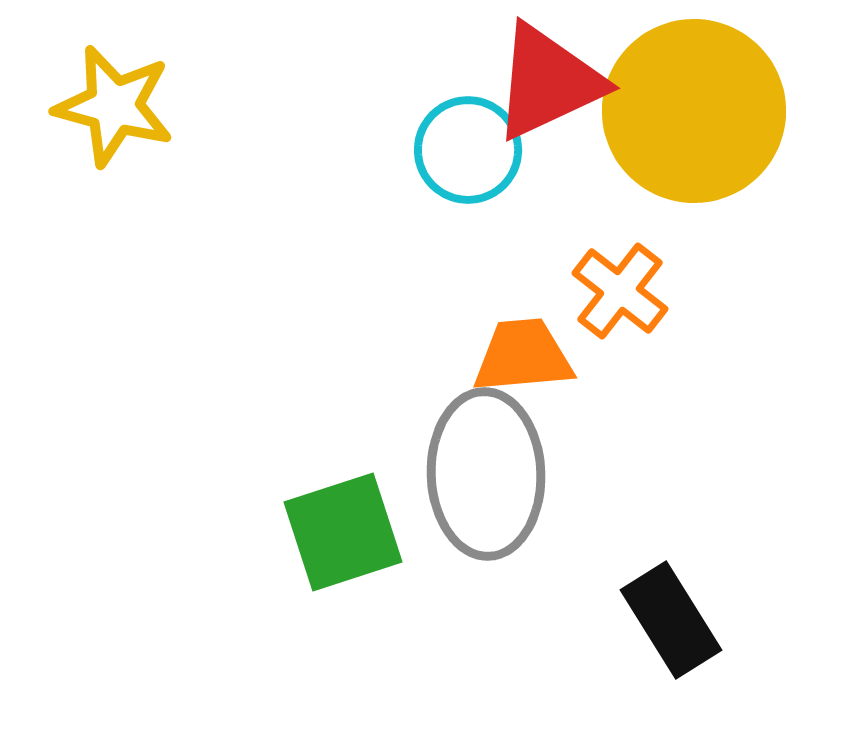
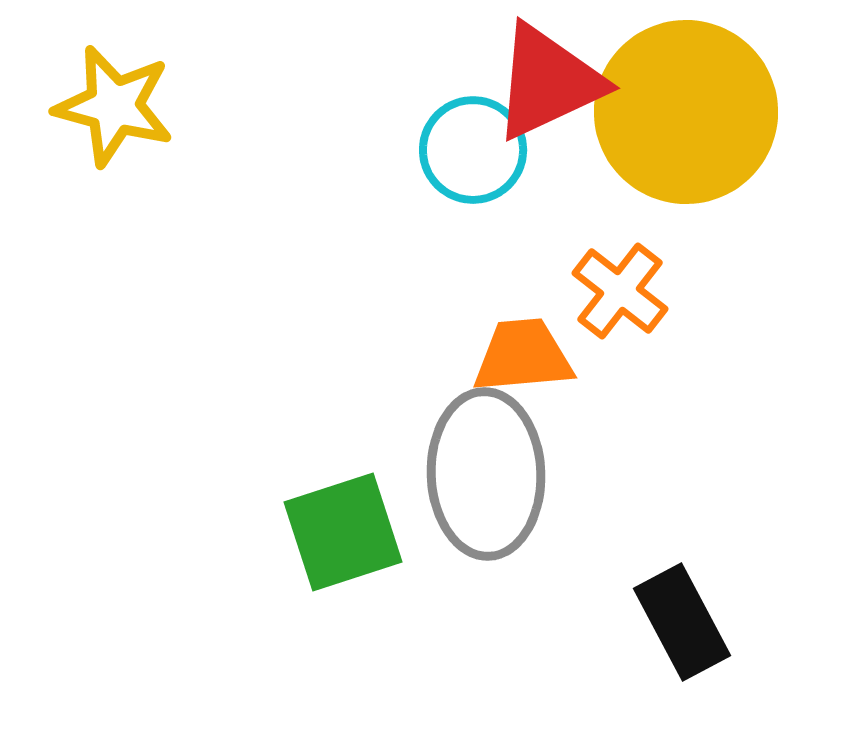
yellow circle: moved 8 px left, 1 px down
cyan circle: moved 5 px right
black rectangle: moved 11 px right, 2 px down; rotated 4 degrees clockwise
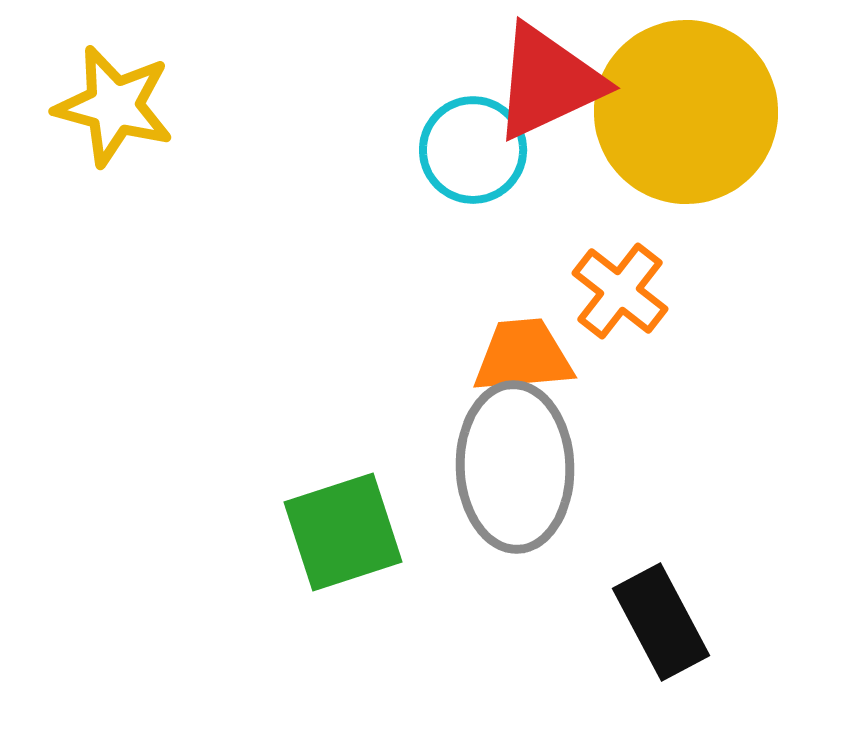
gray ellipse: moved 29 px right, 7 px up
black rectangle: moved 21 px left
